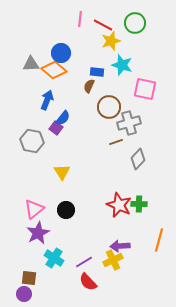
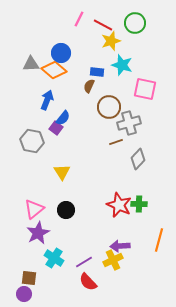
pink line: moved 1 px left; rotated 21 degrees clockwise
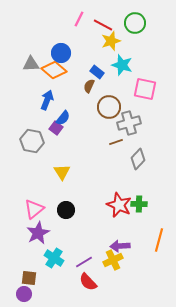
blue rectangle: rotated 32 degrees clockwise
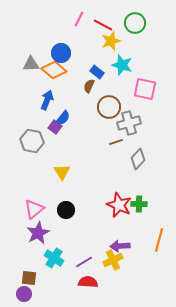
purple square: moved 1 px left, 1 px up
red semicircle: rotated 138 degrees clockwise
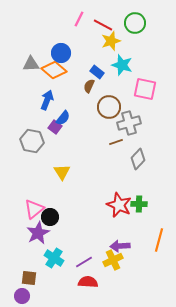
black circle: moved 16 px left, 7 px down
purple circle: moved 2 px left, 2 px down
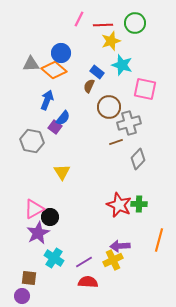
red line: rotated 30 degrees counterclockwise
pink triangle: rotated 10 degrees clockwise
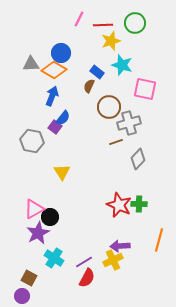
orange diamond: rotated 10 degrees counterclockwise
blue arrow: moved 5 px right, 4 px up
brown square: rotated 21 degrees clockwise
red semicircle: moved 1 px left, 4 px up; rotated 114 degrees clockwise
